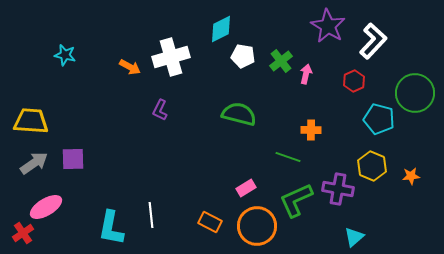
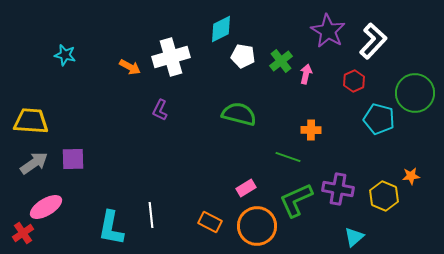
purple star: moved 5 px down
yellow hexagon: moved 12 px right, 30 px down
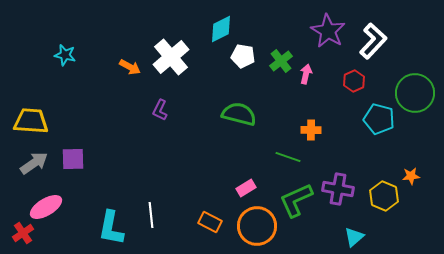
white cross: rotated 24 degrees counterclockwise
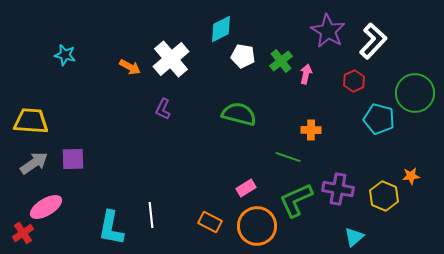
white cross: moved 2 px down
purple L-shape: moved 3 px right, 1 px up
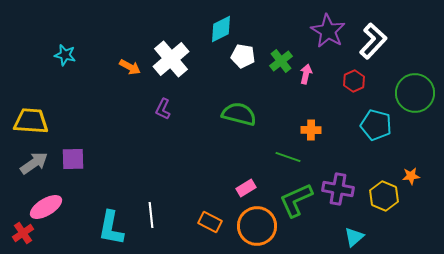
cyan pentagon: moved 3 px left, 6 px down
